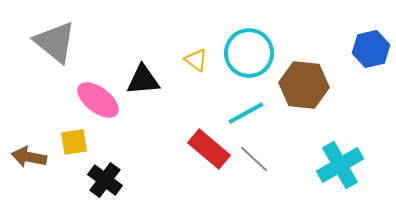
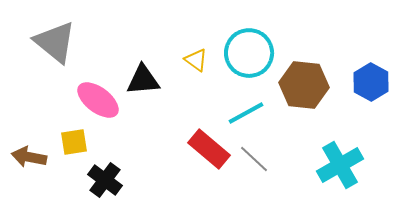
blue hexagon: moved 33 px down; rotated 18 degrees counterclockwise
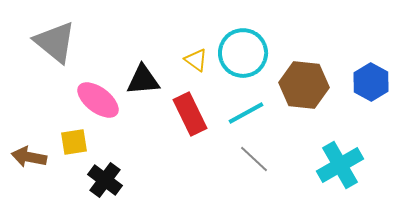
cyan circle: moved 6 px left
red rectangle: moved 19 px left, 35 px up; rotated 24 degrees clockwise
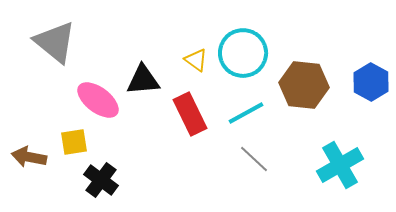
black cross: moved 4 px left
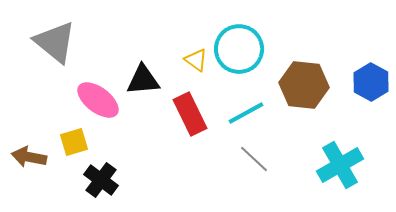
cyan circle: moved 4 px left, 4 px up
yellow square: rotated 8 degrees counterclockwise
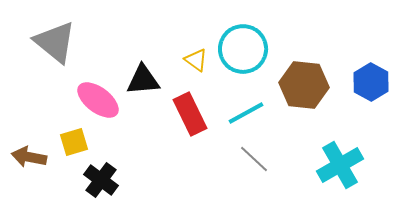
cyan circle: moved 4 px right
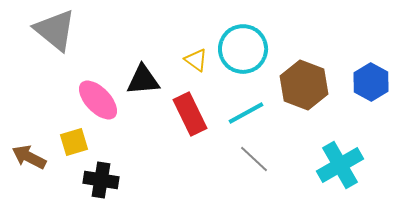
gray triangle: moved 12 px up
brown hexagon: rotated 15 degrees clockwise
pink ellipse: rotated 9 degrees clockwise
brown arrow: rotated 16 degrees clockwise
black cross: rotated 28 degrees counterclockwise
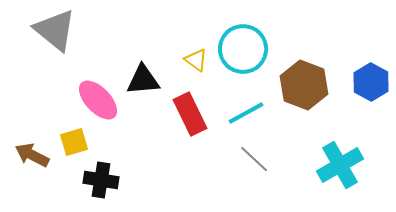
brown arrow: moved 3 px right, 2 px up
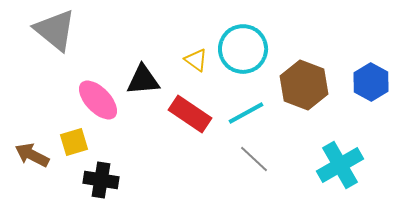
red rectangle: rotated 30 degrees counterclockwise
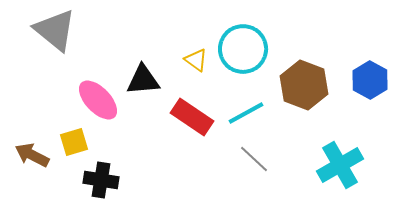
blue hexagon: moved 1 px left, 2 px up
red rectangle: moved 2 px right, 3 px down
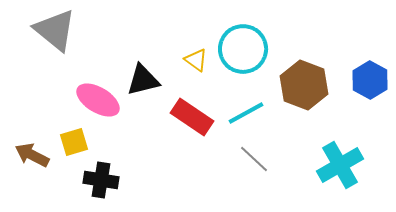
black triangle: rotated 9 degrees counterclockwise
pink ellipse: rotated 15 degrees counterclockwise
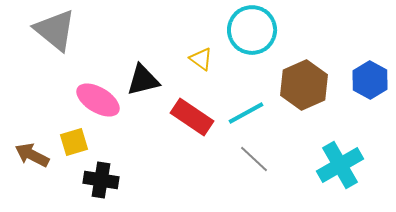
cyan circle: moved 9 px right, 19 px up
yellow triangle: moved 5 px right, 1 px up
brown hexagon: rotated 15 degrees clockwise
